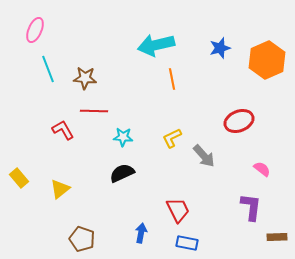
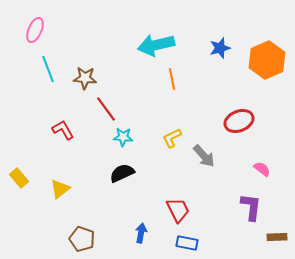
red line: moved 12 px right, 2 px up; rotated 52 degrees clockwise
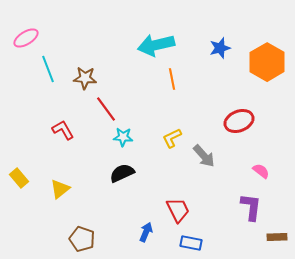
pink ellipse: moved 9 px left, 8 px down; rotated 35 degrees clockwise
orange hexagon: moved 2 px down; rotated 6 degrees counterclockwise
pink semicircle: moved 1 px left, 2 px down
blue arrow: moved 5 px right, 1 px up; rotated 12 degrees clockwise
blue rectangle: moved 4 px right
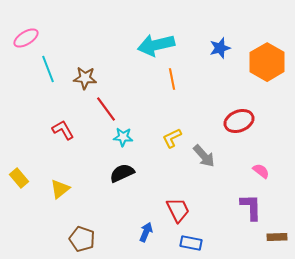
purple L-shape: rotated 8 degrees counterclockwise
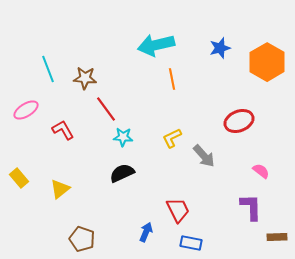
pink ellipse: moved 72 px down
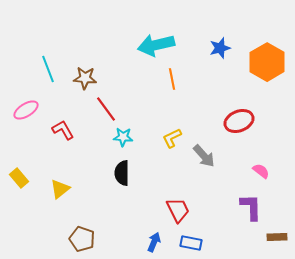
black semicircle: rotated 65 degrees counterclockwise
blue arrow: moved 8 px right, 10 px down
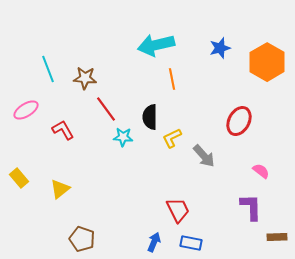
red ellipse: rotated 40 degrees counterclockwise
black semicircle: moved 28 px right, 56 px up
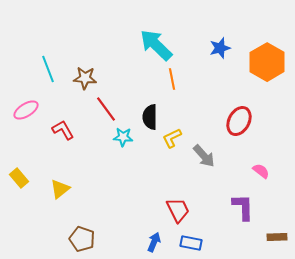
cyan arrow: rotated 57 degrees clockwise
purple L-shape: moved 8 px left
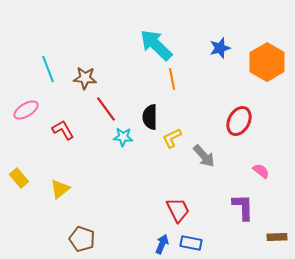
blue arrow: moved 8 px right, 2 px down
